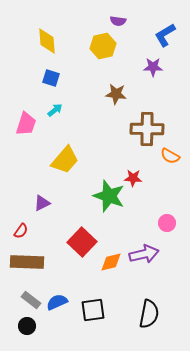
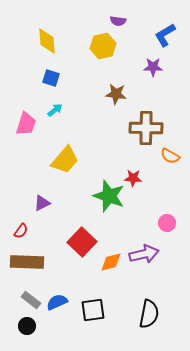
brown cross: moved 1 px left, 1 px up
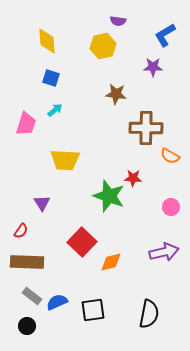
yellow trapezoid: rotated 52 degrees clockwise
purple triangle: rotated 36 degrees counterclockwise
pink circle: moved 4 px right, 16 px up
purple arrow: moved 20 px right, 2 px up
gray rectangle: moved 1 px right, 4 px up
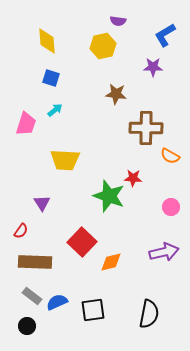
brown rectangle: moved 8 px right
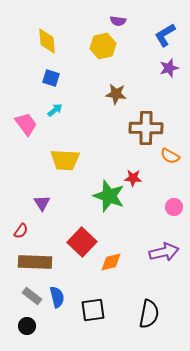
purple star: moved 16 px right, 1 px down; rotated 18 degrees counterclockwise
pink trapezoid: rotated 55 degrees counterclockwise
pink circle: moved 3 px right
blue semicircle: moved 5 px up; rotated 100 degrees clockwise
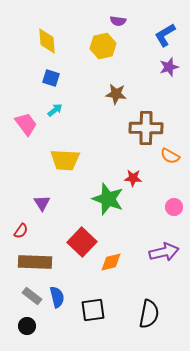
purple star: moved 1 px up
green star: moved 1 px left, 3 px down
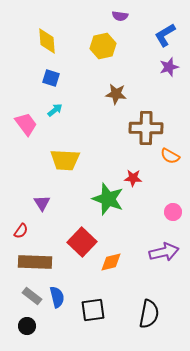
purple semicircle: moved 2 px right, 5 px up
pink circle: moved 1 px left, 5 px down
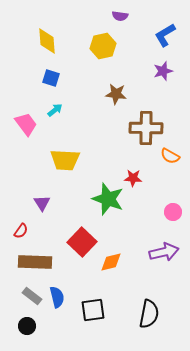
purple star: moved 6 px left, 4 px down
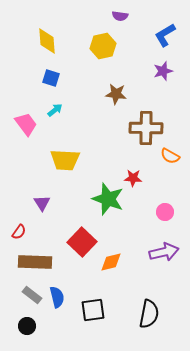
pink circle: moved 8 px left
red semicircle: moved 2 px left, 1 px down
gray rectangle: moved 1 px up
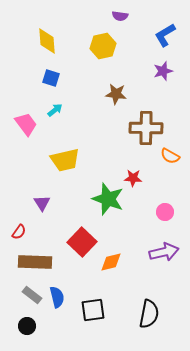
yellow trapezoid: rotated 16 degrees counterclockwise
